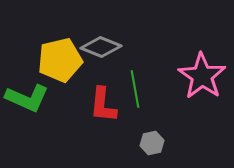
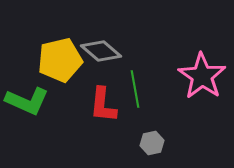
gray diamond: moved 4 px down; rotated 18 degrees clockwise
green L-shape: moved 3 px down
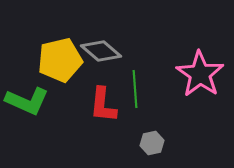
pink star: moved 2 px left, 2 px up
green line: rotated 6 degrees clockwise
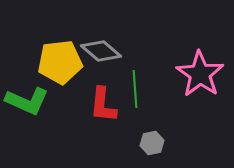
yellow pentagon: moved 2 px down; rotated 6 degrees clockwise
